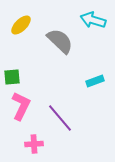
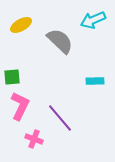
cyan arrow: rotated 40 degrees counterclockwise
yellow ellipse: rotated 15 degrees clockwise
cyan rectangle: rotated 18 degrees clockwise
pink L-shape: moved 1 px left
pink cross: moved 5 px up; rotated 24 degrees clockwise
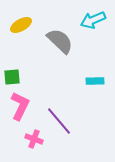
purple line: moved 1 px left, 3 px down
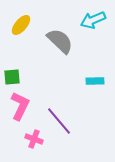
yellow ellipse: rotated 20 degrees counterclockwise
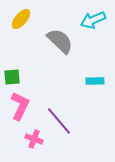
yellow ellipse: moved 6 px up
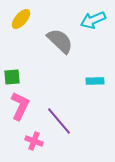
pink cross: moved 2 px down
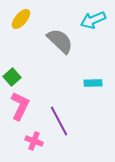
green square: rotated 36 degrees counterclockwise
cyan rectangle: moved 2 px left, 2 px down
purple line: rotated 12 degrees clockwise
